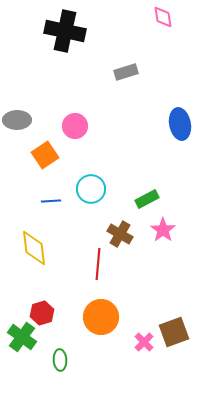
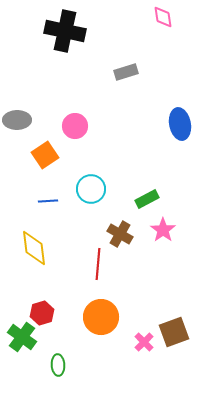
blue line: moved 3 px left
green ellipse: moved 2 px left, 5 px down
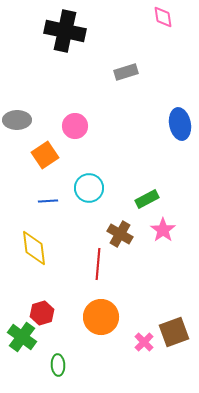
cyan circle: moved 2 px left, 1 px up
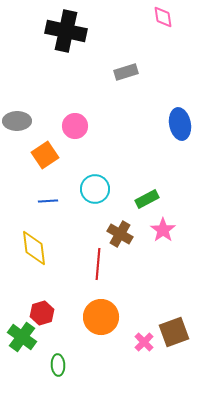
black cross: moved 1 px right
gray ellipse: moved 1 px down
cyan circle: moved 6 px right, 1 px down
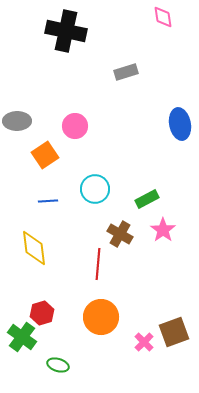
green ellipse: rotated 70 degrees counterclockwise
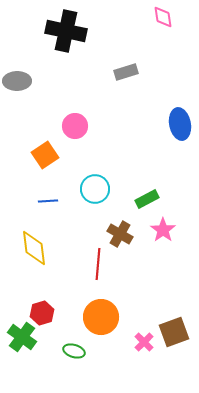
gray ellipse: moved 40 px up
green ellipse: moved 16 px right, 14 px up
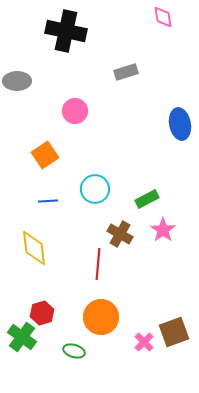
pink circle: moved 15 px up
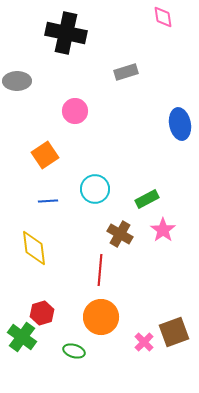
black cross: moved 2 px down
red line: moved 2 px right, 6 px down
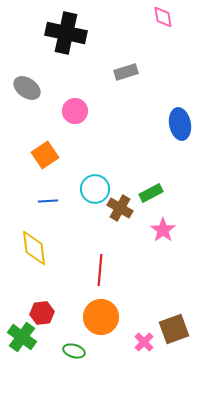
gray ellipse: moved 10 px right, 7 px down; rotated 36 degrees clockwise
green rectangle: moved 4 px right, 6 px up
brown cross: moved 26 px up
red hexagon: rotated 10 degrees clockwise
brown square: moved 3 px up
